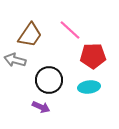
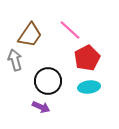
red pentagon: moved 6 px left, 2 px down; rotated 25 degrees counterclockwise
gray arrow: rotated 60 degrees clockwise
black circle: moved 1 px left, 1 px down
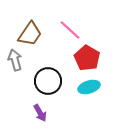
brown trapezoid: moved 1 px up
red pentagon: rotated 15 degrees counterclockwise
cyan ellipse: rotated 10 degrees counterclockwise
purple arrow: moved 1 px left, 6 px down; rotated 36 degrees clockwise
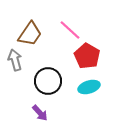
red pentagon: moved 2 px up
purple arrow: rotated 12 degrees counterclockwise
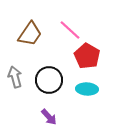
gray arrow: moved 17 px down
black circle: moved 1 px right, 1 px up
cyan ellipse: moved 2 px left, 2 px down; rotated 20 degrees clockwise
purple arrow: moved 9 px right, 4 px down
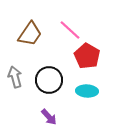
cyan ellipse: moved 2 px down
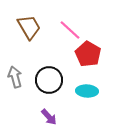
brown trapezoid: moved 1 px left, 7 px up; rotated 64 degrees counterclockwise
red pentagon: moved 1 px right, 2 px up
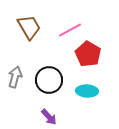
pink line: rotated 70 degrees counterclockwise
gray arrow: rotated 30 degrees clockwise
